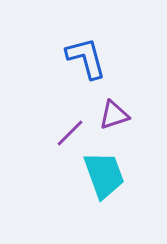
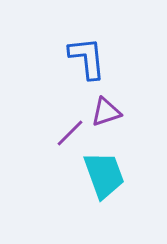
blue L-shape: moved 1 px right; rotated 9 degrees clockwise
purple triangle: moved 8 px left, 3 px up
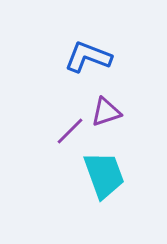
blue L-shape: moved 1 px right, 1 px up; rotated 63 degrees counterclockwise
purple line: moved 2 px up
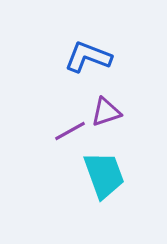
purple line: rotated 16 degrees clockwise
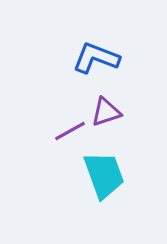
blue L-shape: moved 8 px right, 1 px down
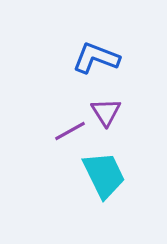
purple triangle: rotated 44 degrees counterclockwise
cyan trapezoid: rotated 6 degrees counterclockwise
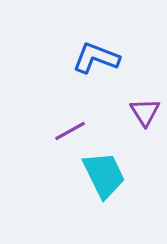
purple triangle: moved 39 px right
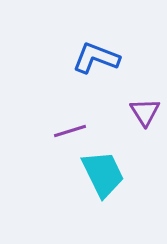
purple line: rotated 12 degrees clockwise
cyan trapezoid: moved 1 px left, 1 px up
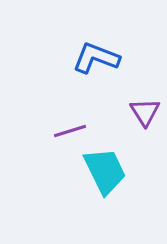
cyan trapezoid: moved 2 px right, 3 px up
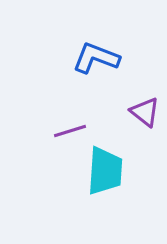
purple triangle: rotated 20 degrees counterclockwise
cyan trapezoid: rotated 30 degrees clockwise
